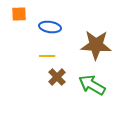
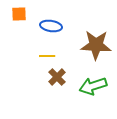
blue ellipse: moved 1 px right, 1 px up
green arrow: moved 1 px right, 1 px down; rotated 48 degrees counterclockwise
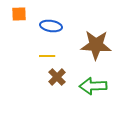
green arrow: rotated 16 degrees clockwise
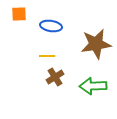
brown star: moved 1 px up; rotated 12 degrees counterclockwise
brown cross: moved 2 px left; rotated 12 degrees clockwise
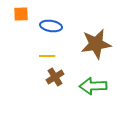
orange square: moved 2 px right
